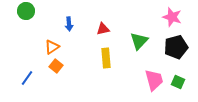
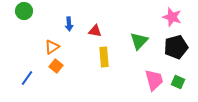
green circle: moved 2 px left
red triangle: moved 8 px left, 2 px down; rotated 24 degrees clockwise
yellow rectangle: moved 2 px left, 1 px up
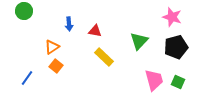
yellow rectangle: rotated 42 degrees counterclockwise
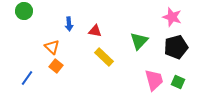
orange triangle: rotated 42 degrees counterclockwise
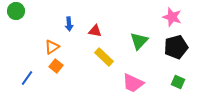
green circle: moved 8 px left
orange triangle: rotated 42 degrees clockwise
pink trapezoid: moved 21 px left, 3 px down; rotated 130 degrees clockwise
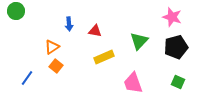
yellow rectangle: rotated 66 degrees counterclockwise
pink trapezoid: rotated 45 degrees clockwise
